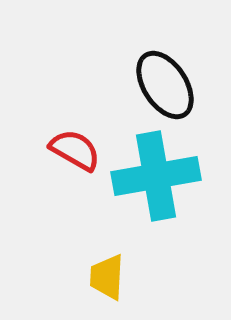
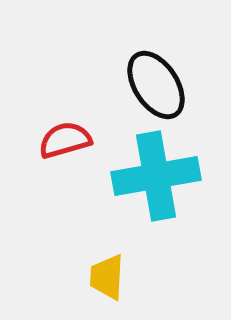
black ellipse: moved 9 px left
red semicircle: moved 10 px left, 10 px up; rotated 46 degrees counterclockwise
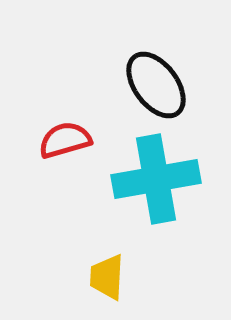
black ellipse: rotated 4 degrees counterclockwise
cyan cross: moved 3 px down
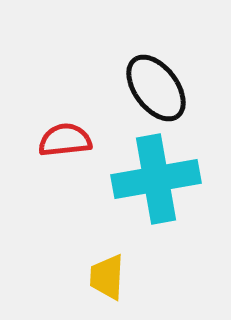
black ellipse: moved 3 px down
red semicircle: rotated 10 degrees clockwise
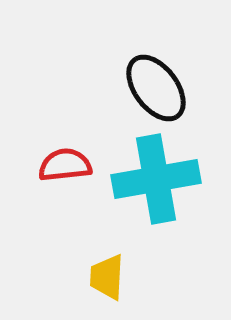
red semicircle: moved 25 px down
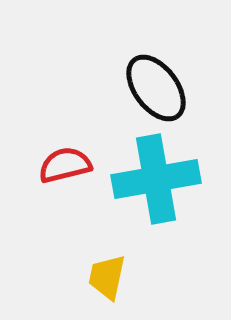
red semicircle: rotated 8 degrees counterclockwise
yellow trapezoid: rotated 9 degrees clockwise
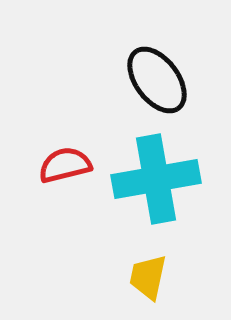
black ellipse: moved 1 px right, 8 px up
yellow trapezoid: moved 41 px right
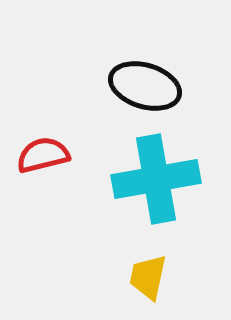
black ellipse: moved 12 px left, 6 px down; rotated 36 degrees counterclockwise
red semicircle: moved 22 px left, 10 px up
